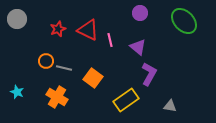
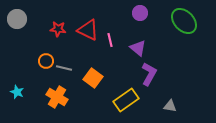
red star: rotated 28 degrees clockwise
purple triangle: moved 1 px down
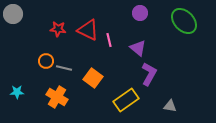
gray circle: moved 4 px left, 5 px up
pink line: moved 1 px left
cyan star: rotated 24 degrees counterclockwise
